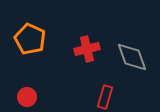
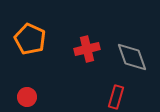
red rectangle: moved 11 px right
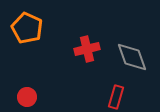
orange pentagon: moved 3 px left, 11 px up
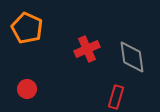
red cross: rotated 10 degrees counterclockwise
gray diamond: rotated 12 degrees clockwise
red circle: moved 8 px up
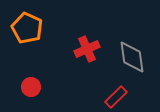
red circle: moved 4 px right, 2 px up
red rectangle: rotated 30 degrees clockwise
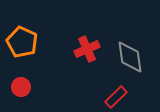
orange pentagon: moved 5 px left, 14 px down
gray diamond: moved 2 px left
red circle: moved 10 px left
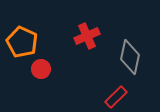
red cross: moved 13 px up
gray diamond: rotated 20 degrees clockwise
red circle: moved 20 px right, 18 px up
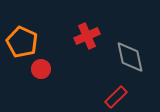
gray diamond: rotated 24 degrees counterclockwise
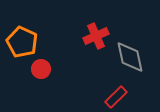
red cross: moved 9 px right
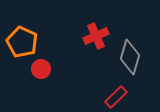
gray diamond: rotated 28 degrees clockwise
